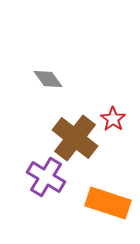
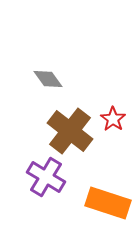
brown cross: moved 5 px left, 7 px up
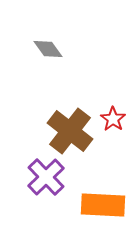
gray diamond: moved 30 px up
purple cross: rotated 15 degrees clockwise
orange rectangle: moved 5 px left, 2 px down; rotated 15 degrees counterclockwise
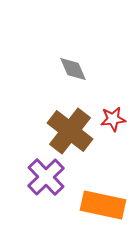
gray diamond: moved 25 px right, 20 px down; rotated 12 degrees clockwise
red star: rotated 30 degrees clockwise
orange rectangle: rotated 9 degrees clockwise
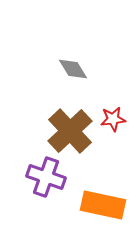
gray diamond: rotated 8 degrees counterclockwise
brown cross: rotated 9 degrees clockwise
purple cross: rotated 27 degrees counterclockwise
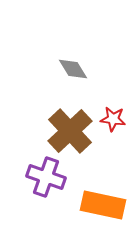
red star: rotated 15 degrees clockwise
